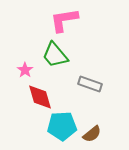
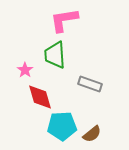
green trapezoid: rotated 36 degrees clockwise
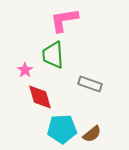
green trapezoid: moved 2 px left
cyan pentagon: moved 3 px down
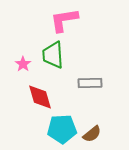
pink star: moved 2 px left, 6 px up
gray rectangle: moved 1 px up; rotated 20 degrees counterclockwise
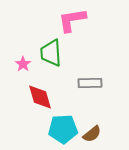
pink L-shape: moved 8 px right
green trapezoid: moved 2 px left, 2 px up
cyan pentagon: moved 1 px right
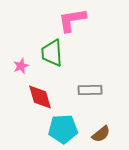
green trapezoid: moved 1 px right
pink star: moved 2 px left, 2 px down; rotated 14 degrees clockwise
gray rectangle: moved 7 px down
brown semicircle: moved 9 px right
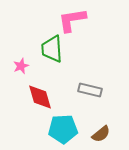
green trapezoid: moved 4 px up
gray rectangle: rotated 15 degrees clockwise
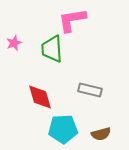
pink star: moved 7 px left, 23 px up
brown semicircle: rotated 24 degrees clockwise
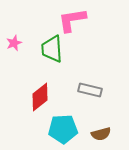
red diamond: rotated 68 degrees clockwise
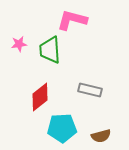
pink L-shape: rotated 24 degrees clockwise
pink star: moved 5 px right, 1 px down; rotated 14 degrees clockwise
green trapezoid: moved 2 px left, 1 px down
cyan pentagon: moved 1 px left, 1 px up
brown semicircle: moved 2 px down
